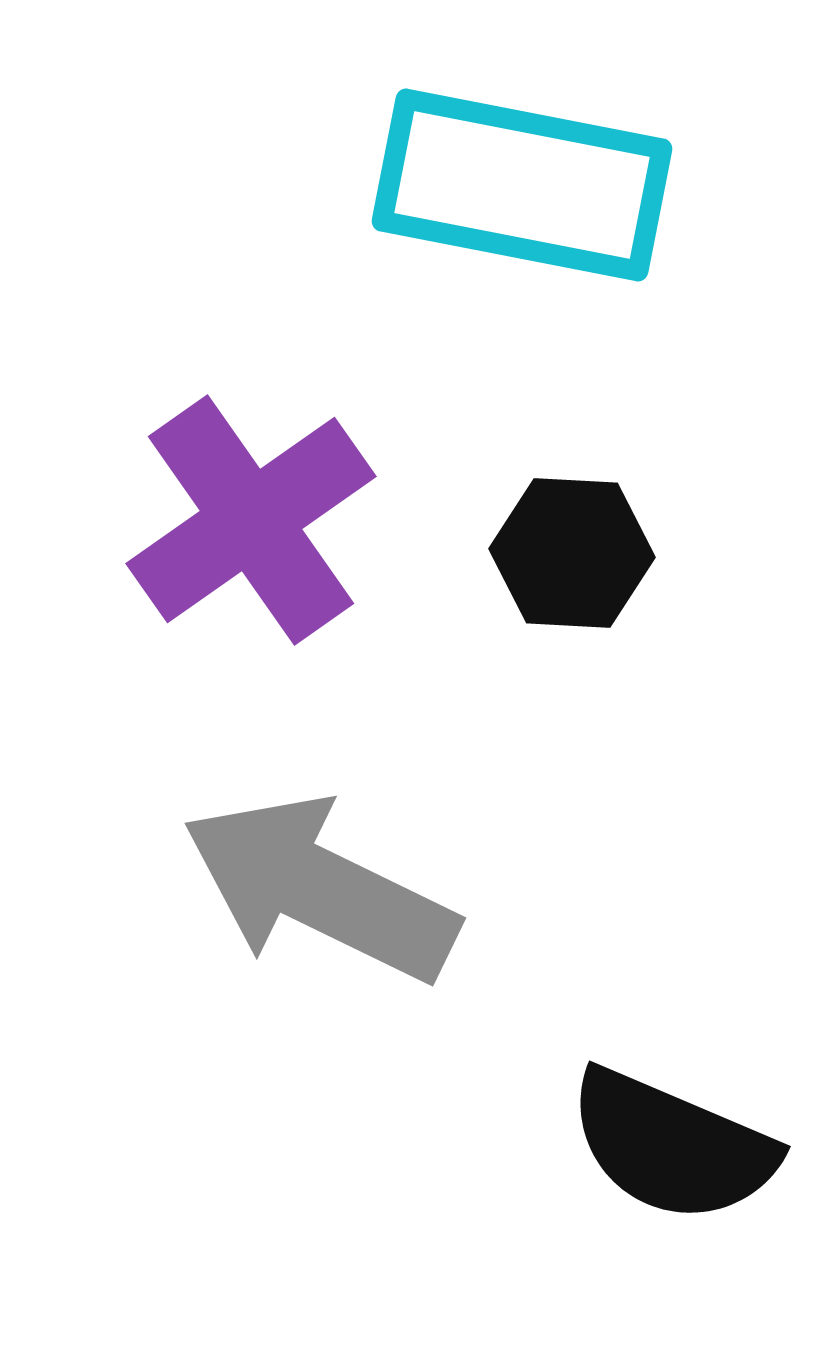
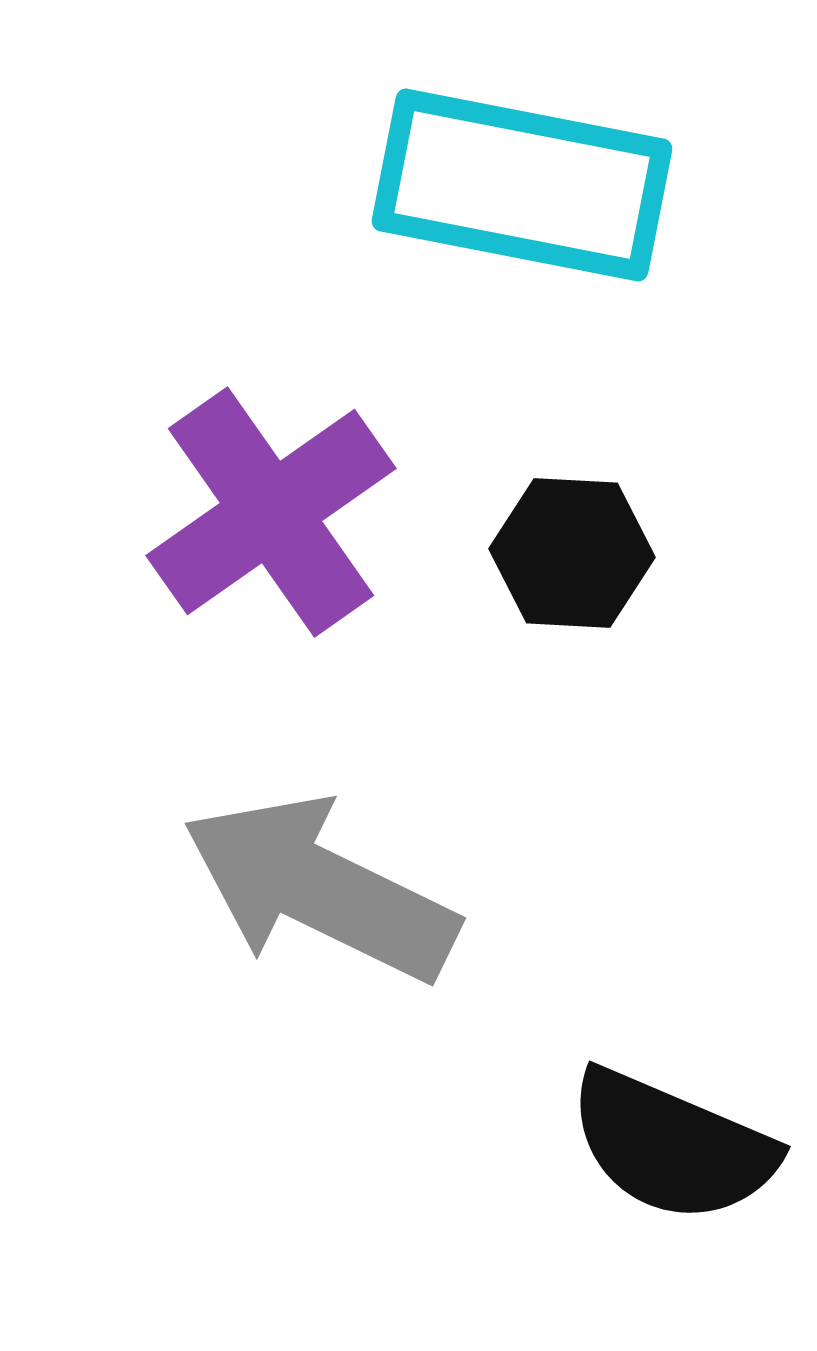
purple cross: moved 20 px right, 8 px up
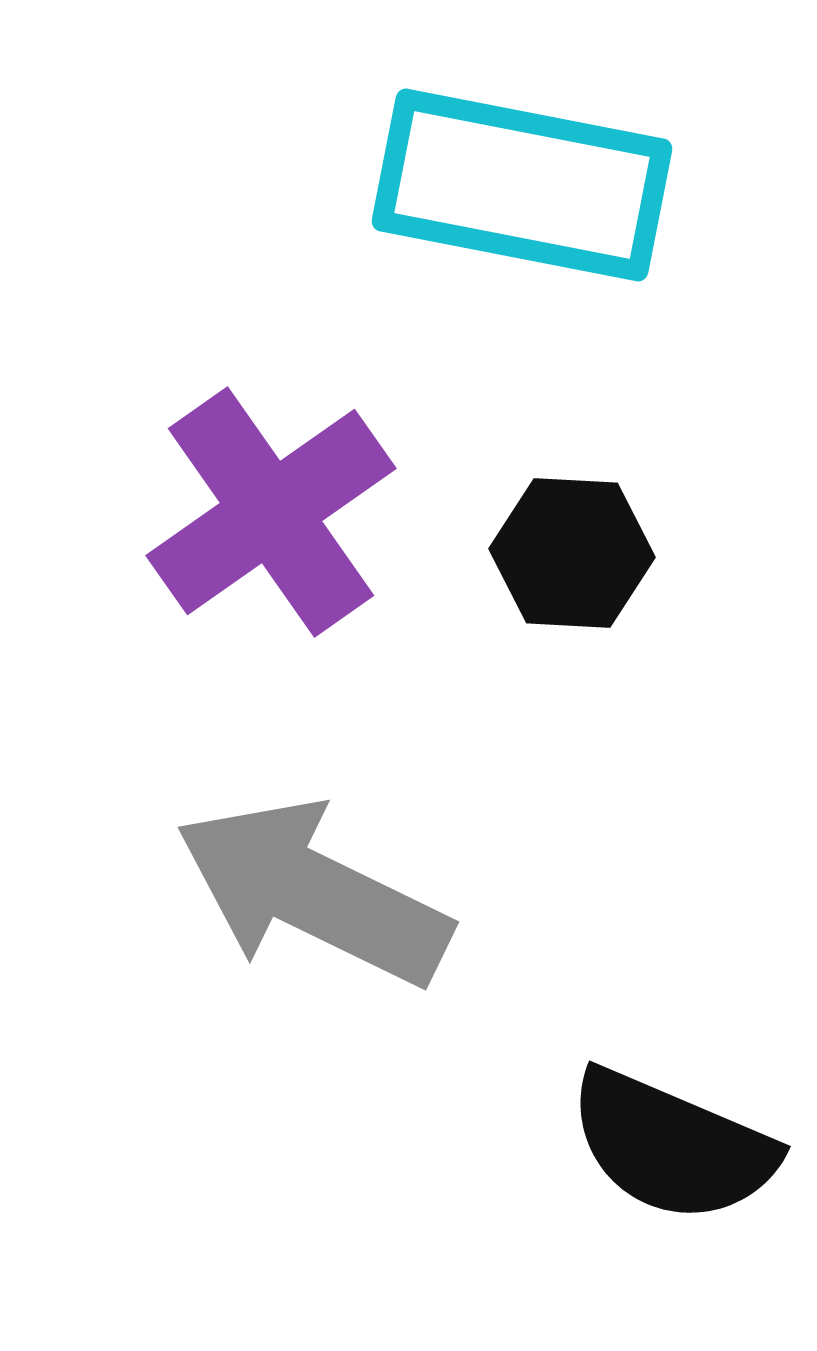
gray arrow: moved 7 px left, 4 px down
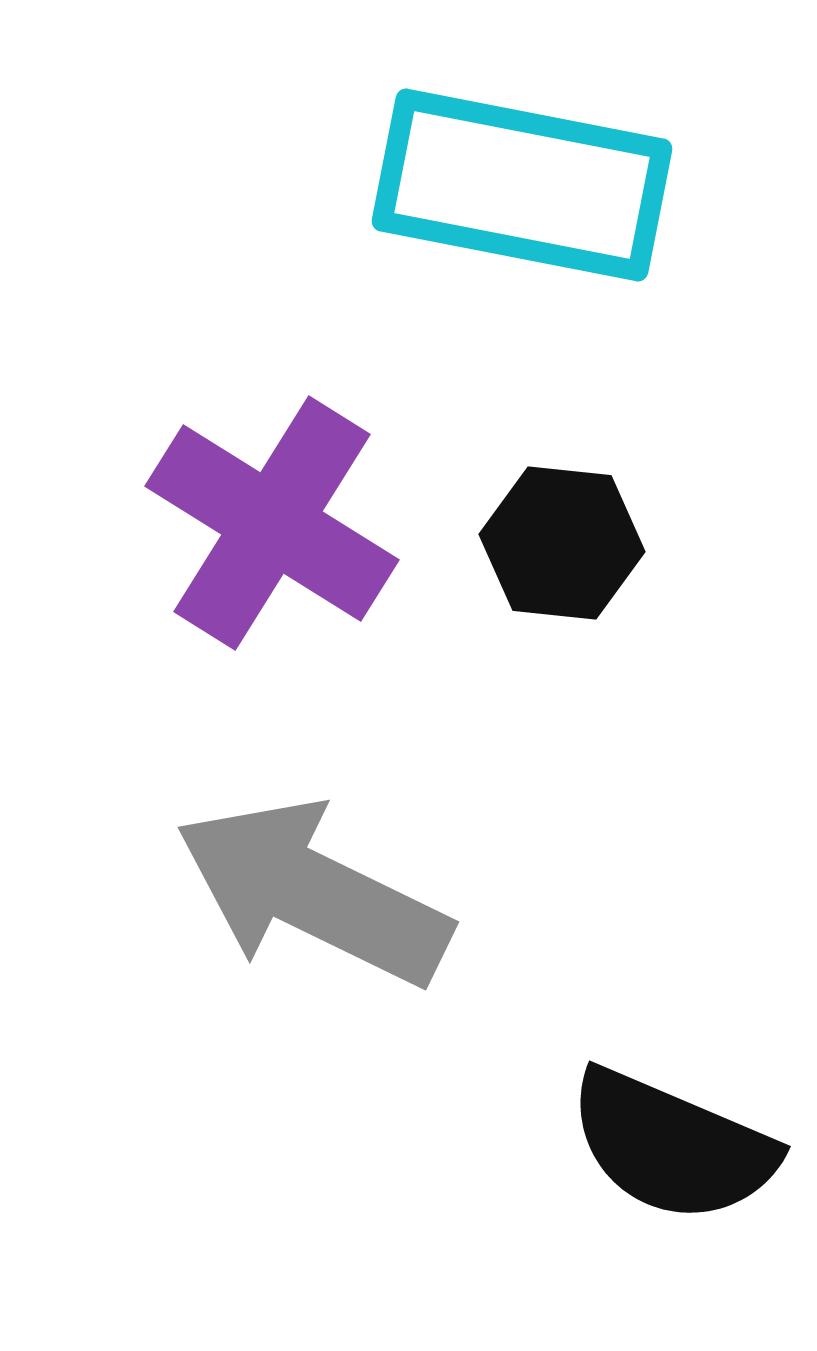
purple cross: moved 1 px right, 11 px down; rotated 23 degrees counterclockwise
black hexagon: moved 10 px left, 10 px up; rotated 3 degrees clockwise
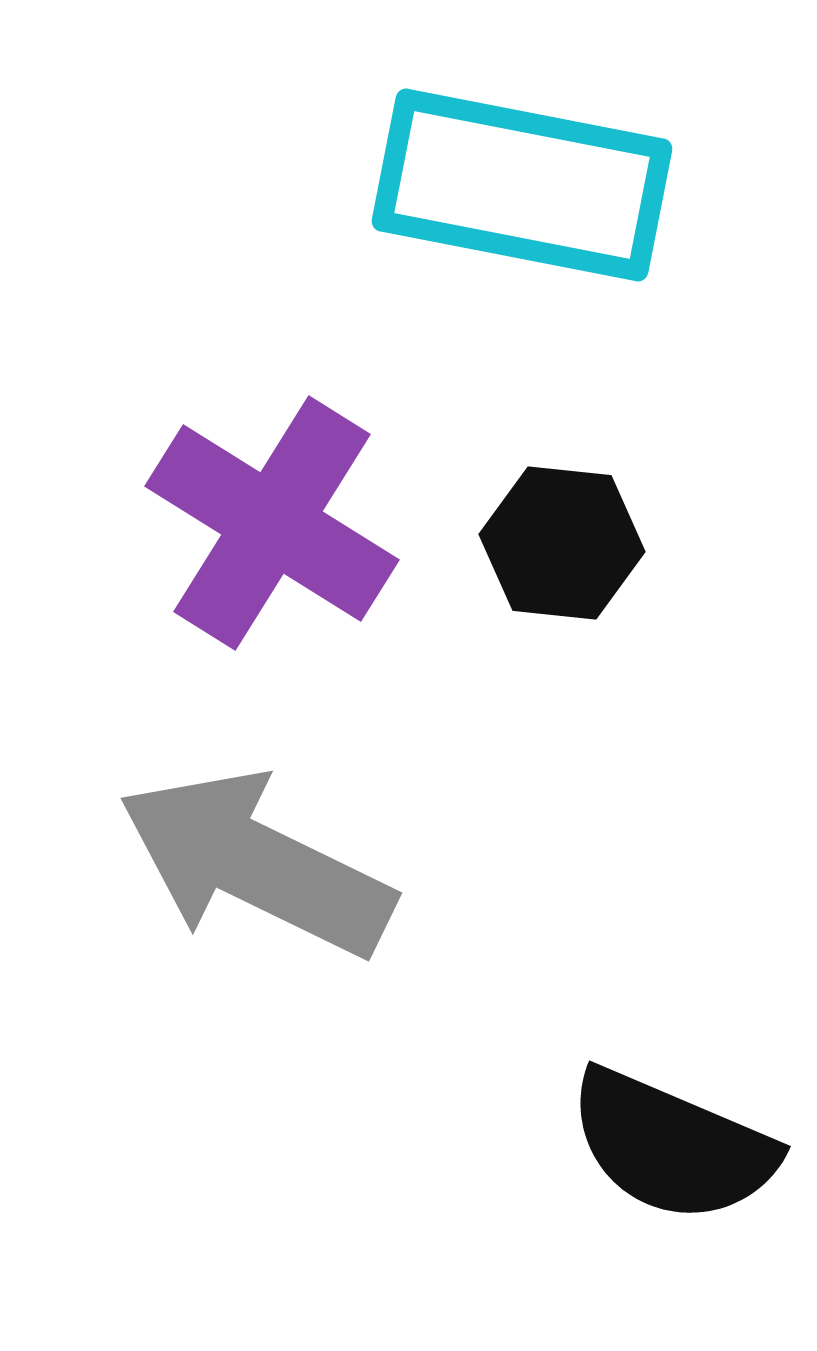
gray arrow: moved 57 px left, 29 px up
